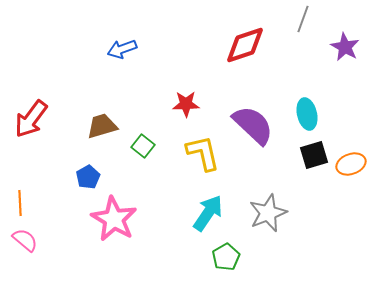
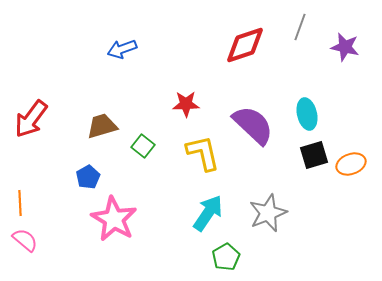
gray line: moved 3 px left, 8 px down
purple star: rotated 16 degrees counterclockwise
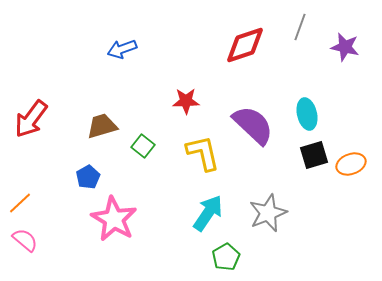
red star: moved 3 px up
orange line: rotated 50 degrees clockwise
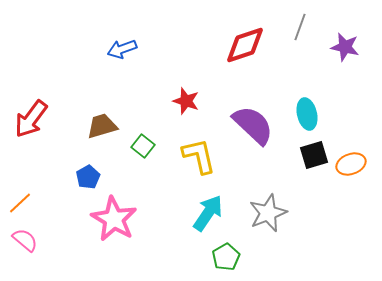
red star: rotated 20 degrees clockwise
yellow L-shape: moved 4 px left, 3 px down
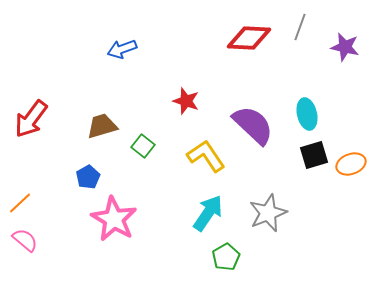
red diamond: moved 4 px right, 7 px up; rotated 21 degrees clockwise
yellow L-shape: moved 7 px right; rotated 21 degrees counterclockwise
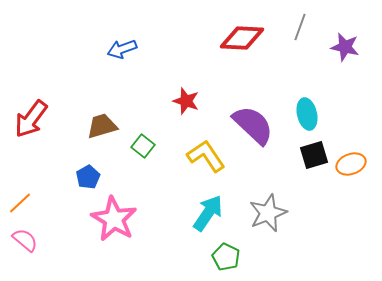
red diamond: moved 7 px left
green pentagon: rotated 16 degrees counterclockwise
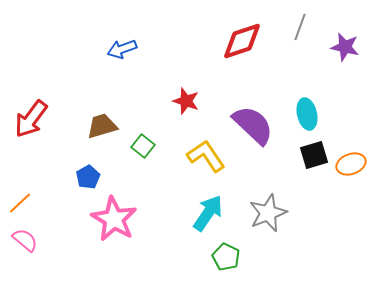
red diamond: moved 3 px down; rotated 21 degrees counterclockwise
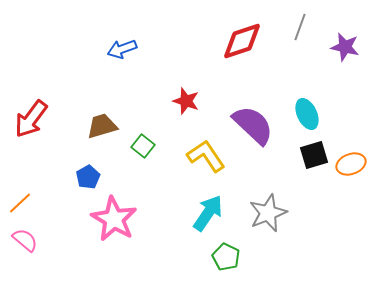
cyan ellipse: rotated 12 degrees counterclockwise
